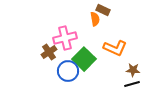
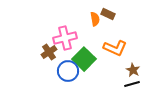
brown rectangle: moved 5 px right, 4 px down
brown star: rotated 24 degrees clockwise
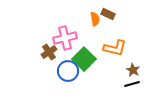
orange L-shape: rotated 10 degrees counterclockwise
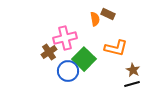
orange L-shape: moved 1 px right
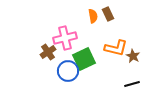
brown rectangle: rotated 40 degrees clockwise
orange semicircle: moved 2 px left, 3 px up
brown cross: moved 1 px left
green square: rotated 20 degrees clockwise
brown star: moved 14 px up
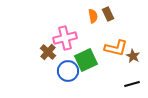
brown cross: rotated 14 degrees counterclockwise
green square: moved 2 px right, 1 px down
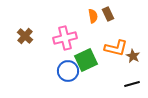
brown cross: moved 23 px left, 16 px up
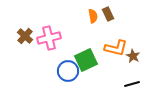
pink cross: moved 16 px left
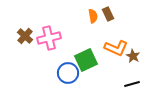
orange L-shape: rotated 10 degrees clockwise
blue circle: moved 2 px down
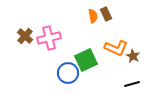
brown rectangle: moved 2 px left
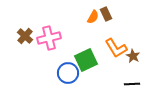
orange semicircle: moved 1 px down; rotated 40 degrees clockwise
orange L-shape: rotated 35 degrees clockwise
black line: rotated 14 degrees clockwise
